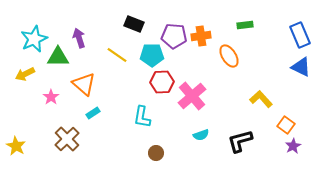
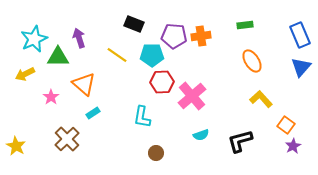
orange ellipse: moved 23 px right, 5 px down
blue triangle: rotated 45 degrees clockwise
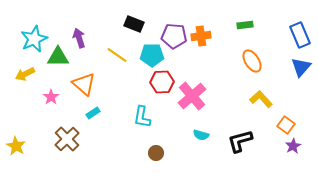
cyan semicircle: rotated 35 degrees clockwise
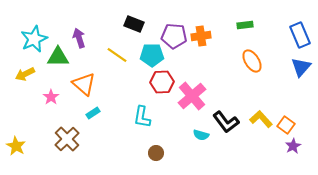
yellow L-shape: moved 20 px down
black L-shape: moved 14 px left, 19 px up; rotated 112 degrees counterclockwise
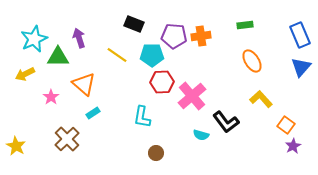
yellow L-shape: moved 20 px up
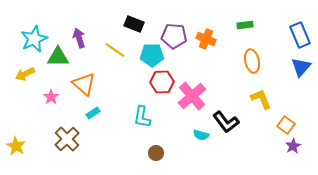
orange cross: moved 5 px right, 3 px down; rotated 30 degrees clockwise
yellow line: moved 2 px left, 5 px up
orange ellipse: rotated 20 degrees clockwise
yellow L-shape: rotated 20 degrees clockwise
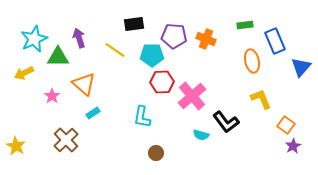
black rectangle: rotated 30 degrees counterclockwise
blue rectangle: moved 25 px left, 6 px down
yellow arrow: moved 1 px left, 1 px up
pink star: moved 1 px right, 1 px up
brown cross: moved 1 px left, 1 px down
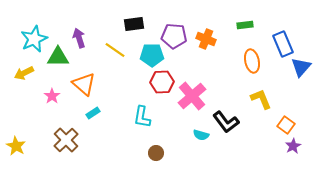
blue rectangle: moved 8 px right, 3 px down
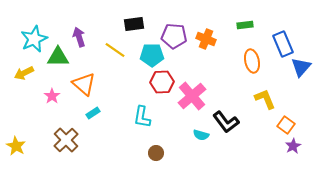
purple arrow: moved 1 px up
yellow L-shape: moved 4 px right
